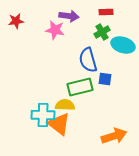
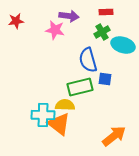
orange arrow: rotated 20 degrees counterclockwise
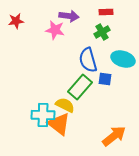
cyan ellipse: moved 14 px down
green rectangle: rotated 35 degrees counterclockwise
yellow semicircle: rotated 24 degrees clockwise
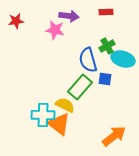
green cross: moved 5 px right, 14 px down
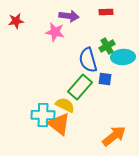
pink star: moved 2 px down
cyan ellipse: moved 2 px up; rotated 20 degrees counterclockwise
